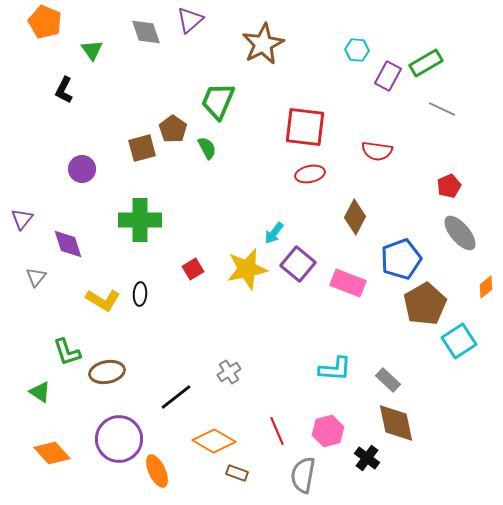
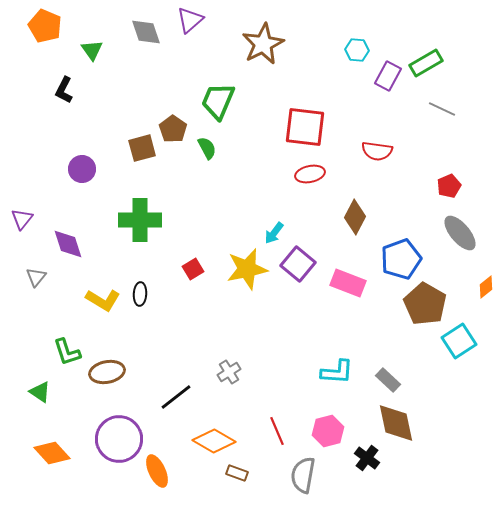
orange pentagon at (45, 22): moved 4 px down
brown pentagon at (425, 304): rotated 12 degrees counterclockwise
cyan L-shape at (335, 369): moved 2 px right, 3 px down
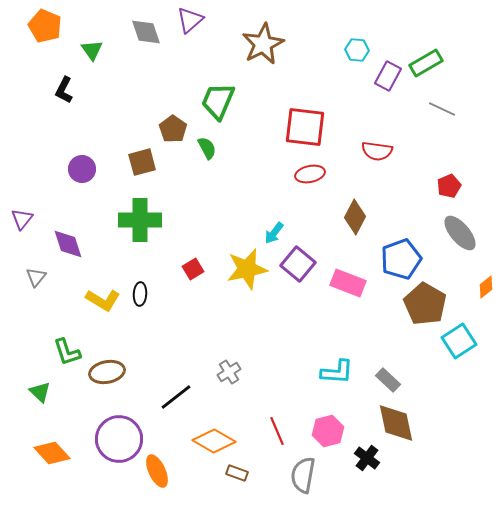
brown square at (142, 148): moved 14 px down
green triangle at (40, 392): rotated 10 degrees clockwise
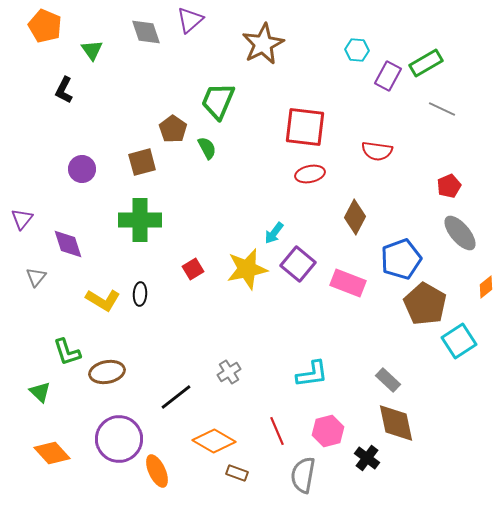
cyan L-shape at (337, 372): moved 25 px left, 2 px down; rotated 12 degrees counterclockwise
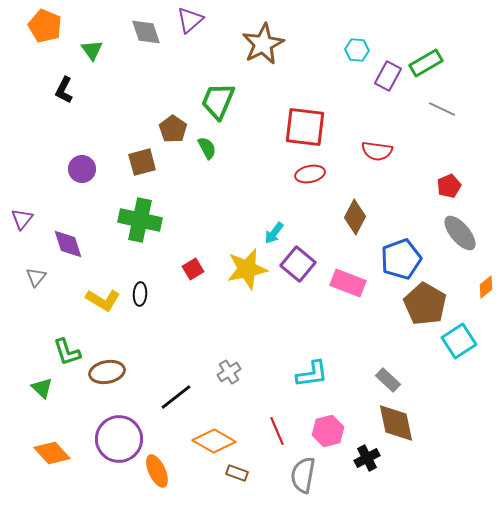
green cross at (140, 220): rotated 12 degrees clockwise
green triangle at (40, 392): moved 2 px right, 4 px up
black cross at (367, 458): rotated 25 degrees clockwise
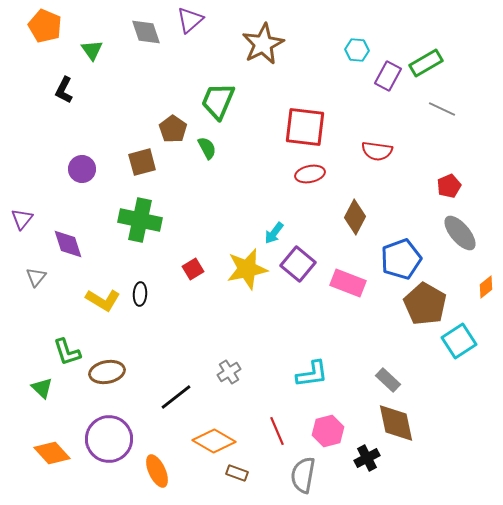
purple circle at (119, 439): moved 10 px left
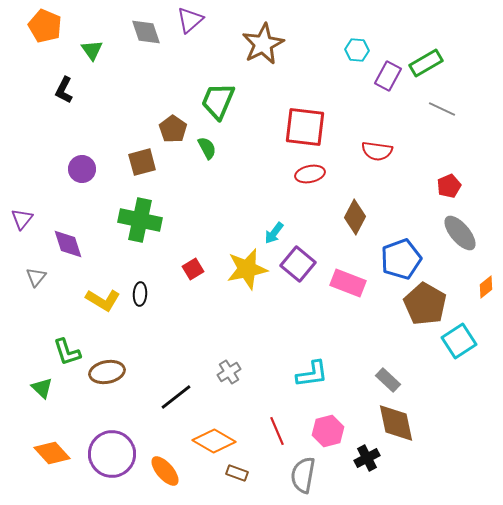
purple circle at (109, 439): moved 3 px right, 15 px down
orange ellipse at (157, 471): moved 8 px right; rotated 16 degrees counterclockwise
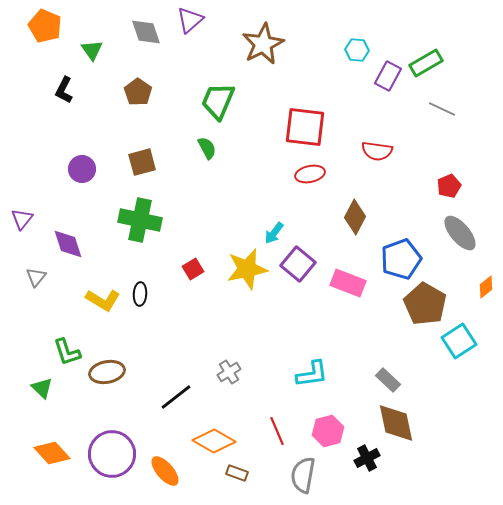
brown pentagon at (173, 129): moved 35 px left, 37 px up
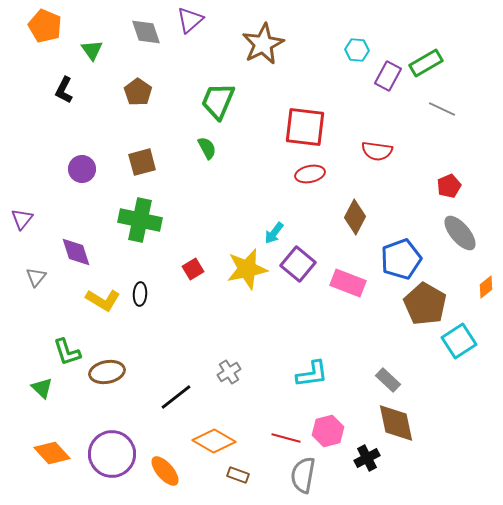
purple diamond at (68, 244): moved 8 px right, 8 px down
red line at (277, 431): moved 9 px right, 7 px down; rotated 52 degrees counterclockwise
brown rectangle at (237, 473): moved 1 px right, 2 px down
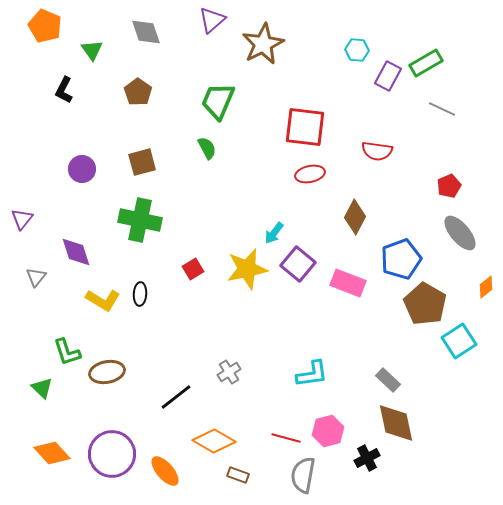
purple triangle at (190, 20): moved 22 px right
